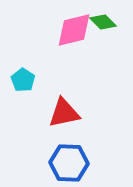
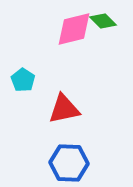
green diamond: moved 1 px up
pink diamond: moved 1 px up
red triangle: moved 4 px up
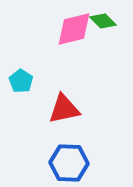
cyan pentagon: moved 2 px left, 1 px down
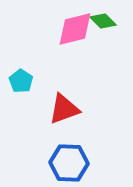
pink diamond: moved 1 px right
red triangle: rotated 8 degrees counterclockwise
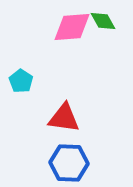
green diamond: rotated 16 degrees clockwise
pink diamond: moved 3 px left, 2 px up; rotated 9 degrees clockwise
red triangle: moved 9 px down; rotated 28 degrees clockwise
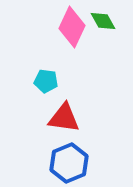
pink diamond: rotated 60 degrees counterclockwise
cyan pentagon: moved 25 px right; rotated 25 degrees counterclockwise
blue hexagon: rotated 24 degrees counterclockwise
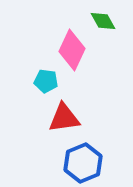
pink diamond: moved 23 px down
red triangle: rotated 16 degrees counterclockwise
blue hexagon: moved 14 px right
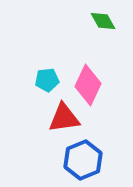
pink diamond: moved 16 px right, 35 px down
cyan pentagon: moved 1 px right, 1 px up; rotated 15 degrees counterclockwise
blue hexagon: moved 3 px up
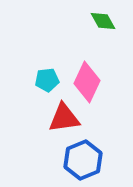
pink diamond: moved 1 px left, 3 px up
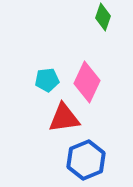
green diamond: moved 4 px up; rotated 48 degrees clockwise
blue hexagon: moved 3 px right
